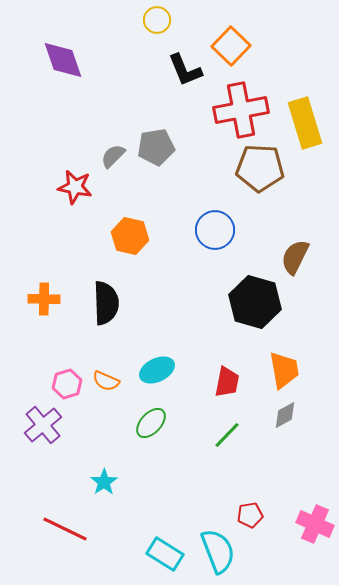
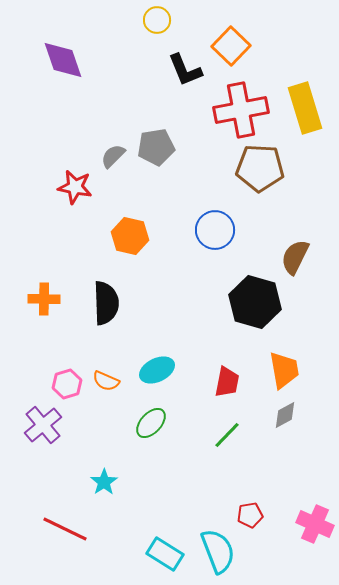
yellow rectangle: moved 15 px up
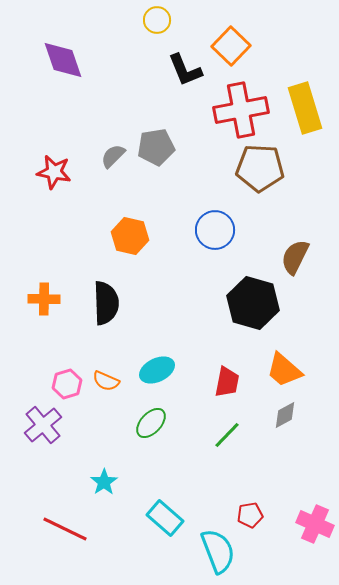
red star: moved 21 px left, 15 px up
black hexagon: moved 2 px left, 1 px down
orange trapezoid: rotated 141 degrees clockwise
cyan rectangle: moved 36 px up; rotated 9 degrees clockwise
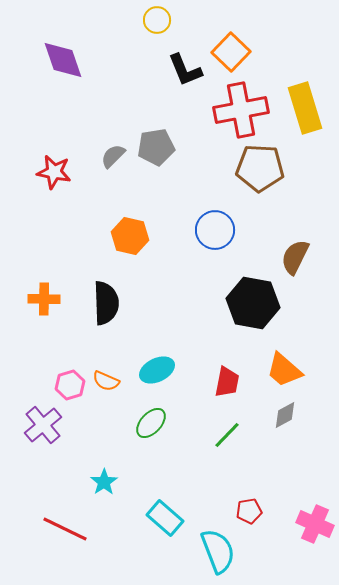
orange square: moved 6 px down
black hexagon: rotated 6 degrees counterclockwise
pink hexagon: moved 3 px right, 1 px down
red pentagon: moved 1 px left, 4 px up
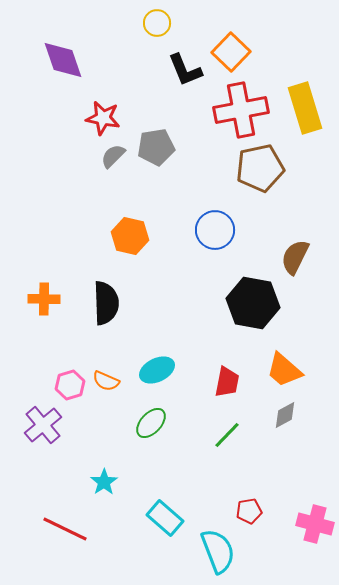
yellow circle: moved 3 px down
brown pentagon: rotated 15 degrees counterclockwise
red star: moved 49 px right, 54 px up
pink cross: rotated 9 degrees counterclockwise
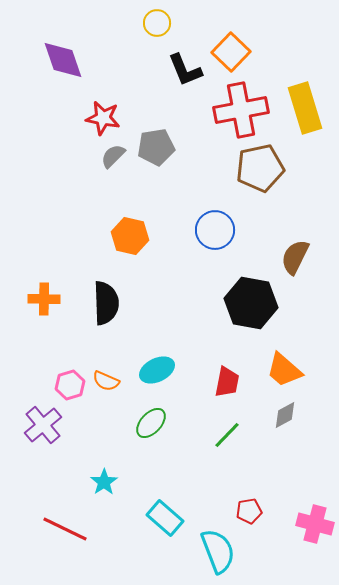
black hexagon: moved 2 px left
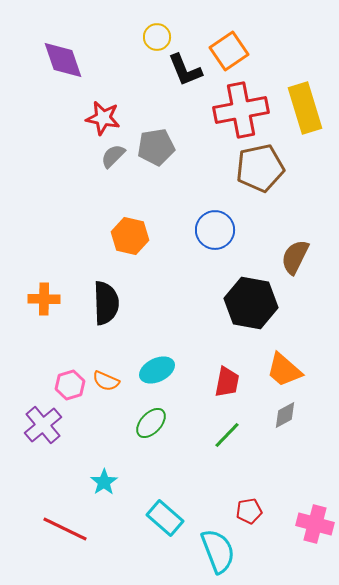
yellow circle: moved 14 px down
orange square: moved 2 px left, 1 px up; rotated 12 degrees clockwise
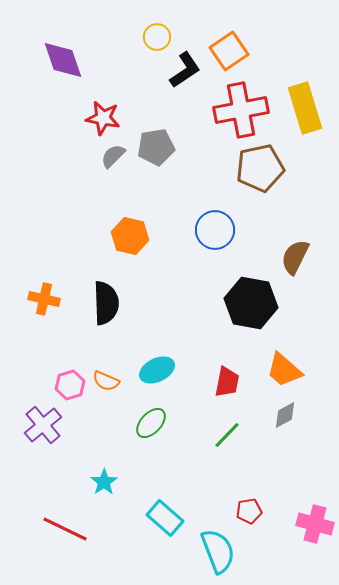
black L-shape: rotated 102 degrees counterclockwise
orange cross: rotated 12 degrees clockwise
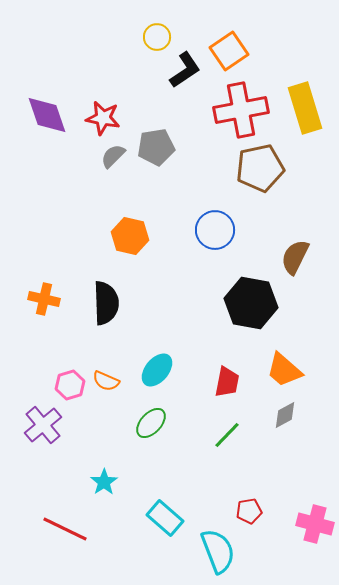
purple diamond: moved 16 px left, 55 px down
cyan ellipse: rotated 24 degrees counterclockwise
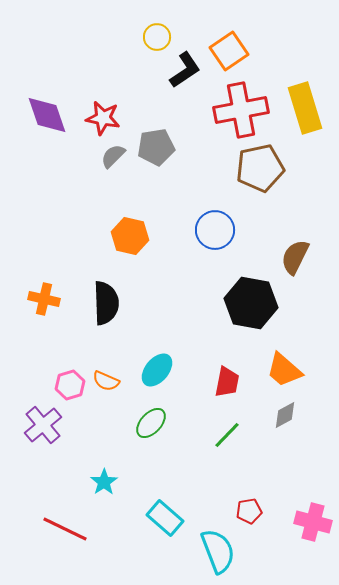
pink cross: moved 2 px left, 2 px up
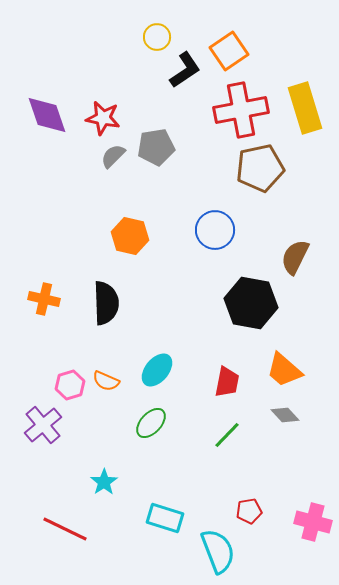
gray diamond: rotated 76 degrees clockwise
cyan rectangle: rotated 24 degrees counterclockwise
